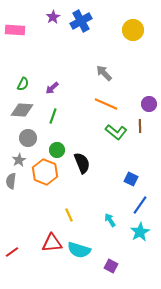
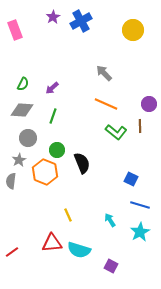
pink rectangle: rotated 66 degrees clockwise
blue line: rotated 72 degrees clockwise
yellow line: moved 1 px left
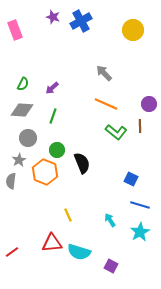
purple star: rotated 24 degrees counterclockwise
cyan semicircle: moved 2 px down
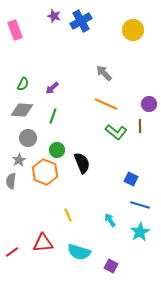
purple star: moved 1 px right, 1 px up
red triangle: moved 9 px left
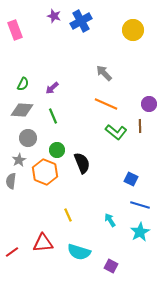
green line: rotated 42 degrees counterclockwise
